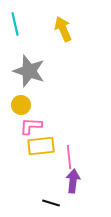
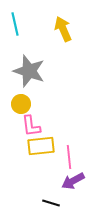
yellow circle: moved 1 px up
pink L-shape: rotated 100 degrees counterclockwise
purple arrow: rotated 125 degrees counterclockwise
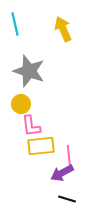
purple arrow: moved 11 px left, 8 px up
black line: moved 16 px right, 4 px up
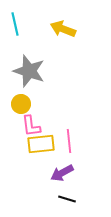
yellow arrow: rotated 45 degrees counterclockwise
yellow rectangle: moved 2 px up
pink line: moved 16 px up
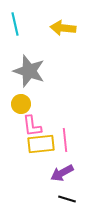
yellow arrow: moved 1 px up; rotated 15 degrees counterclockwise
pink L-shape: moved 1 px right
pink line: moved 4 px left, 1 px up
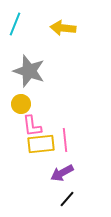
cyan line: rotated 35 degrees clockwise
black line: rotated 66 degrees counterclockwise
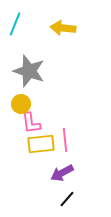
pink L-shape: moved 1 px left, 3 px up
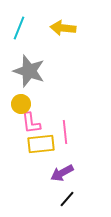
cyan line: moved 4 px right, 4 px down
pink line: moved 8 px up
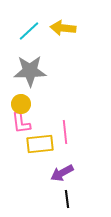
cyan line: moved 10 px right, 3 px down; rotated 25 degrees clockwise
gray star: moved 1 px right; rotated 20 degrees counterclockwise
pink L-shape: moved 10 px left
yellow rectangle: moved 1 px left
black line: rotated 48 degrees counterclockwise
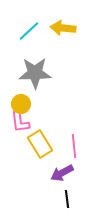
gray star: moved 5 px right, 2 px down
pink L-shape: moved 1 px left, 1 px up
pink line: moved 9 px right, 14 px down
yellow rectangle: rotated 64 degrees clockwise
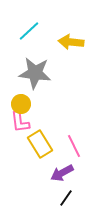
yellow arrow: moved 8 px right, 14 px down
gray star: rotated 8 degrees clockwise
pink line: rotated 20 degrees counterclockwise
black line: moved 1 px left, 1 px up; rotated 42 degrees clockwise
